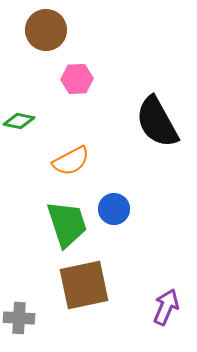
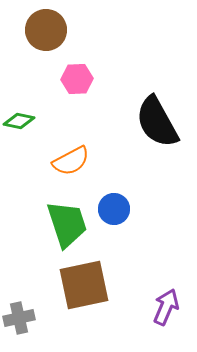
gray cross: rotated 16 degrees counterclockwise
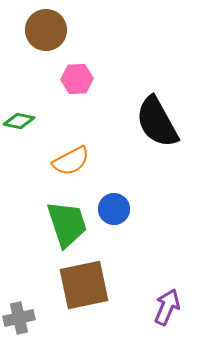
purple arrow: moved 1 px right
